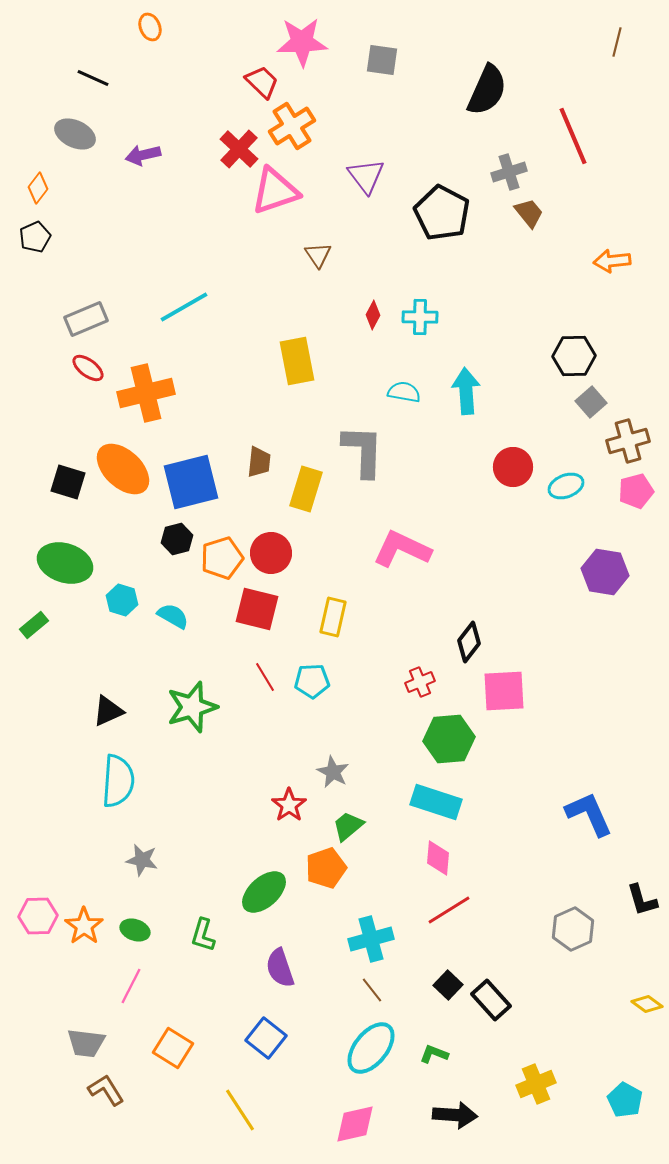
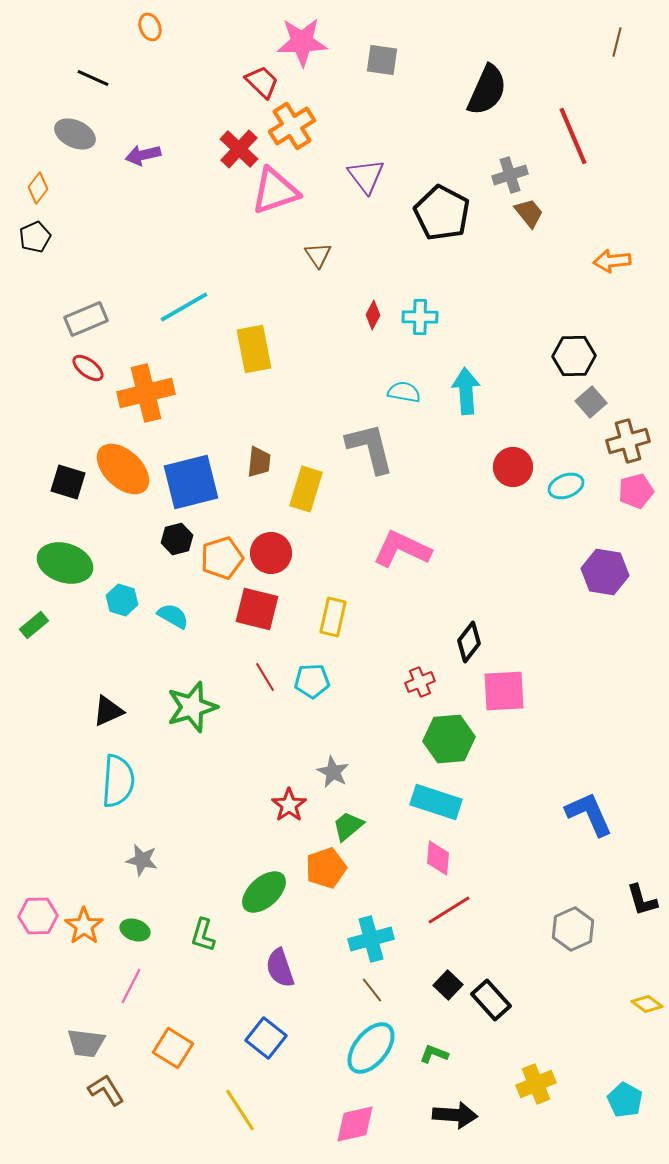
gray cross at (509, 172): moved 1 px right, 3 px down
yellow rectangle at (297, 361): moved 43 px left, 12 px up
gray L-shape at (363, 451): moved 7 px right, 3 px up; rotated 16 degrees counterclockwise
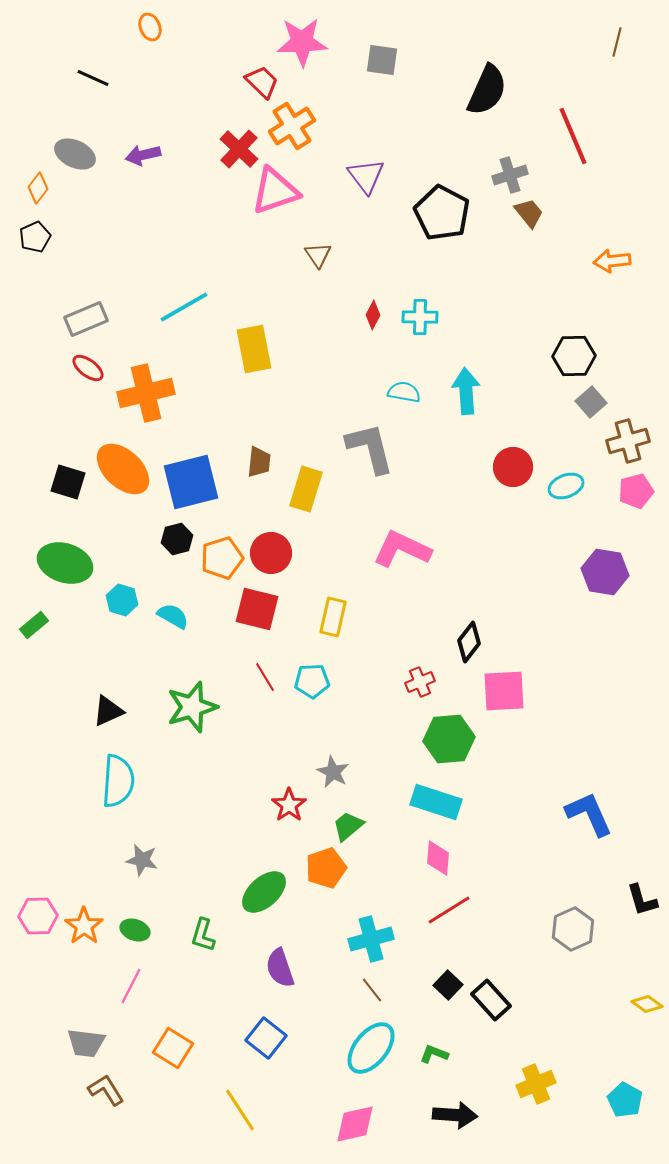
gray ellipse at (75, 134): moved 20 px down
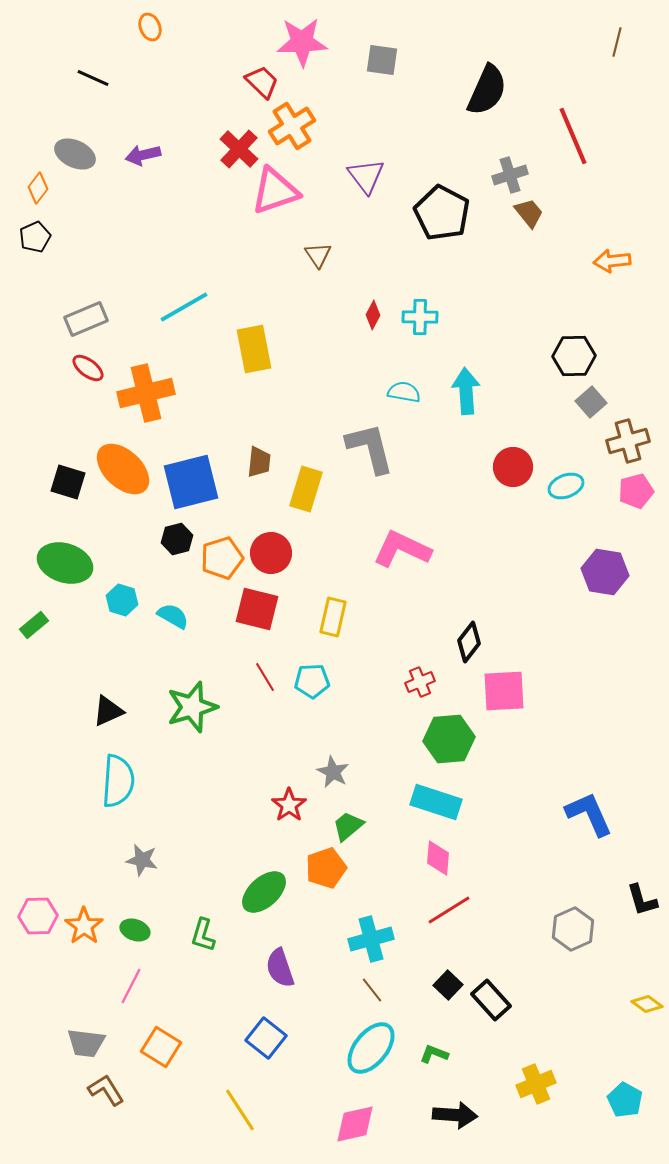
orange square at (173, 1048): moved 12 px left, 1 px up
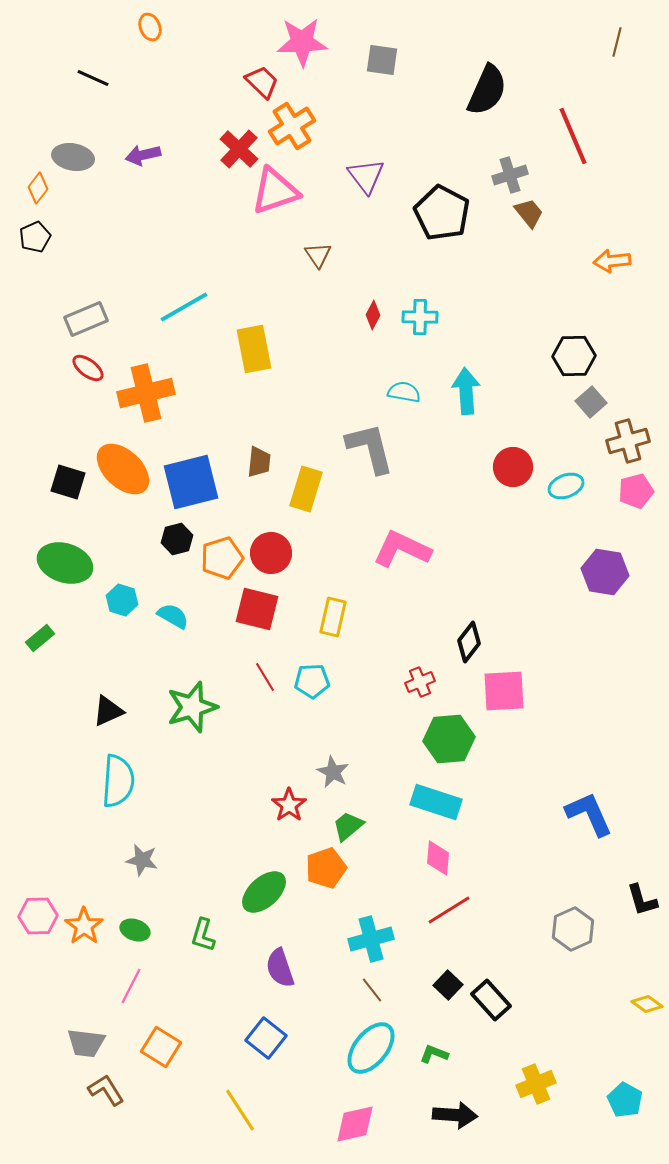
gray ellipse at (75, 154): moved 2 px left, 3 px down; rotated 15 degrees counterclockwise
green rectangle at (34, 625): moved 6 px right, 13 px down
